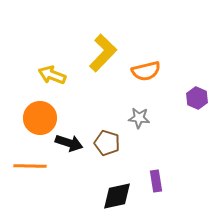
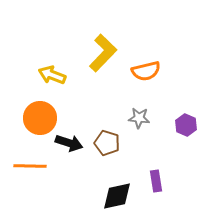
purple hexagon: moved 11 px left, 27 px down
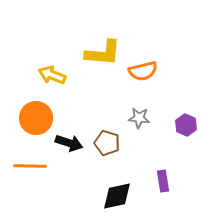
yellow L-shape: rotated 51 degrees clockwise
orange semicircle: moved 3 px left
orange circle: moved 4 px left
purple rectangle: moved 7 px right
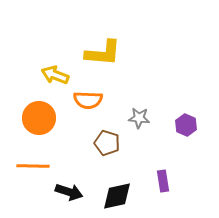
orange semicircle: moved 55 px left, 29 px down; rotated 16 degrees clockwise
yellow arrow: moved 3 px right
orange circle: moved 3 px right
black arrow: moved 49 px down
orange line: moved 3 px right
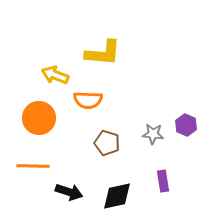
gray star: moved 14 px right, 16 px down
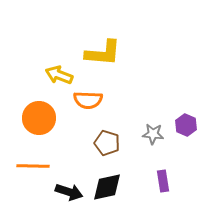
yellow arrow: moved 4 px right
black diamond: moved 10 px left, 9 px up
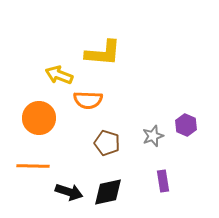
gray star: moved 2 px down; rotated 25 degrees counterclockwise
black diamond: moved 1 px right, 5 px down
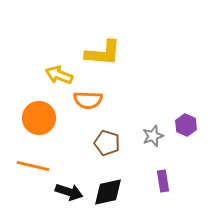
orange line: rotated 12 degrees clockwise
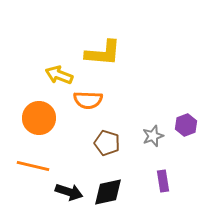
purple hexagon: rotated 15 degrees clockwise
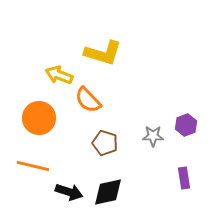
yellow L-shape: rotated 12 degrees clockwise
orange semicircle: rotated 44 degrees clockwise
gray star: rotated 20 degrees clockwise
brown pentagon: moved 2 px left
purple rectangle: moved 21 px right, 3 px up
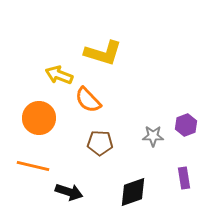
brown pentagon: moved 5 px left; rotated 15 degrees counterclockwise
black diamond: moved 25 px right; rotated 8 degrees counterclockwise
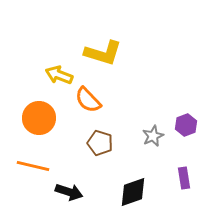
gray star: rotated 25 degrees counterclockwise
brown pentagon: rotated 15 degrees clockwise
